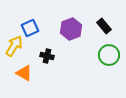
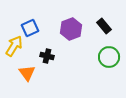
green circle: moved 2 px down
orange triangle: moved 3 px right; rotated 24 degrees clockwise
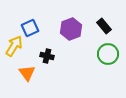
green circle: moved 1 px left, 3 px up
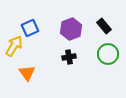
black cross: moved 22 px right, 1 px down; rotated 24 degrees counterclockwise
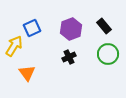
blue square: moved 2 px right
black cross: rotated 16 degrees counterclockwise
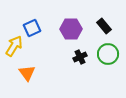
purple hexagon: rotated 20 degrees clockwise
black cross: moved 11 px right
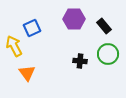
purple hexagon: moved 3 px right, 10 px up
yellow arrow: rotated 60 degrees counterclockwise
black cross: moved 4 px down; rotated 32 degrees clockwise
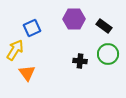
black rectangle: rotated 14 degrees counterclockwise
yellow arrow: moved 1 px right, 4 px down; rotated 60 degrees clockwise
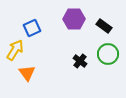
black cross: rotated 32 degrees clockwise
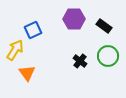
blue square: moved 1 px right, 2 px down
green circle: moved 2 px down
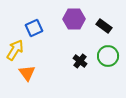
blue square: moved 1 px right, 2 px up
